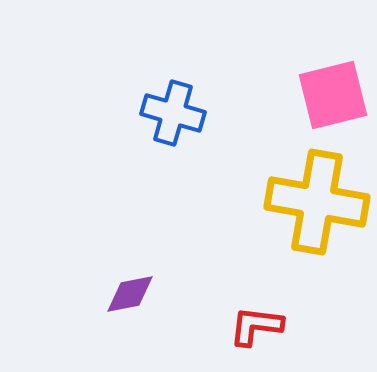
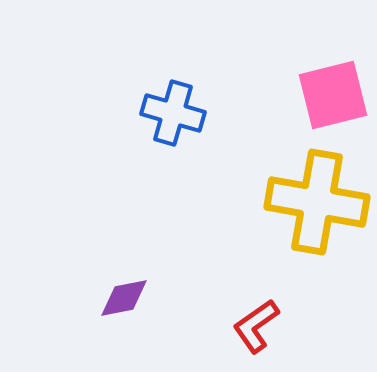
purple diamond: moved 6 px left, 4 px down
red L-shape: rotated 42 degrees counterclockwise
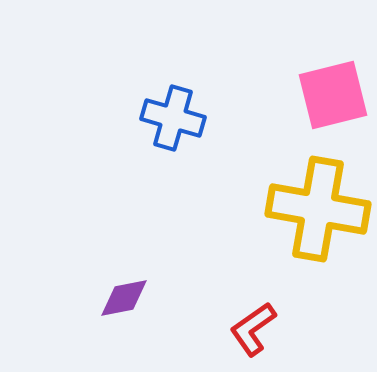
blue cross: moved 5 px down
yellow cross: moved 1 px right, 7 px down
red L-shape: moved 3 px left, 3 px down
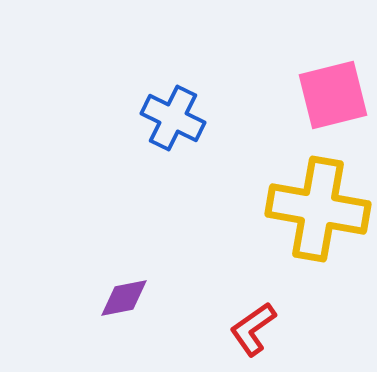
blue cross: rotated 10 degrees clockwise
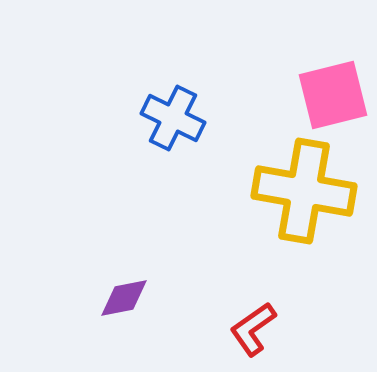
yellow cross: moved 14 px left, 18 px up
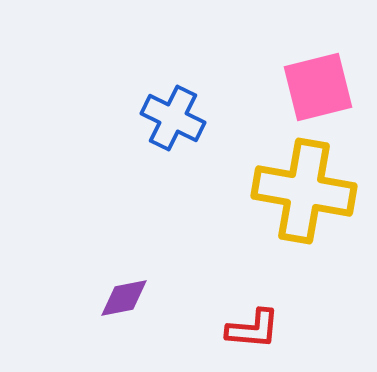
pink square: moved 15 px left, 8 px up
red L-shape: rotated 140 degrees counterclockwise
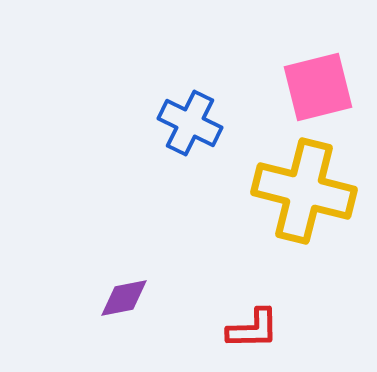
blue cross: moved 17 px right, 5 px down
yellow cross: rotated 4 degrees clockwise
red L-shape: rotated 6 degrees counterclockwise
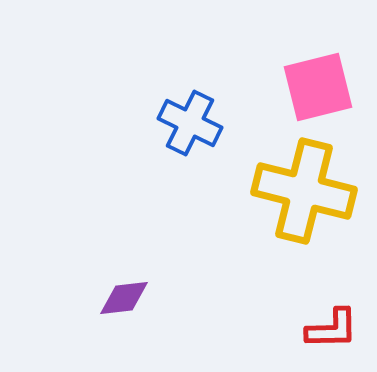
purple diamond: rotated 4 degrees clockwise
red L-shape: moved 79 px right
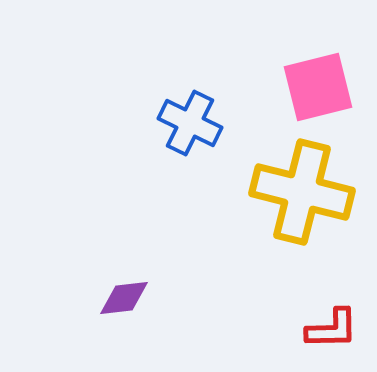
yellow cross: moved 2 px left, 1 px down
